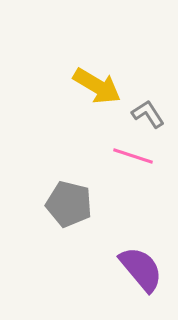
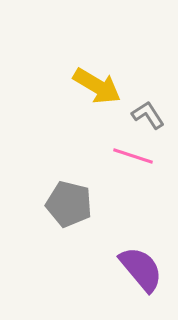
gray L-shape: moved 1 px down
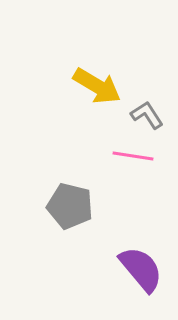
gray L-shape: moved 1 px left
pink line: rotated 9 degrees counterclockwise
gray pentagon: moved 1 px right, 2 px down
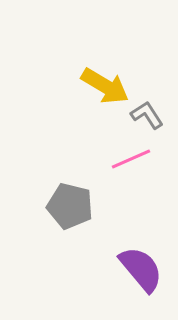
yellow arrow: moved 8 px right
pink line: moved 2 px left, 3 px down; rotated 33 degrees counterclockwise
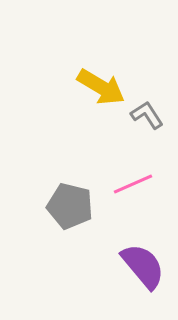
yellow arrow: moved 4 px left, 1 px down
pink line: moved 2 px right, 25 px down
purple semicircle: moved 2 px right, 3 px up
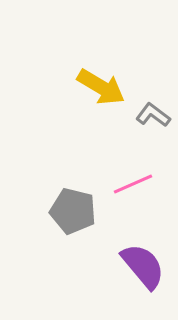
gray L-shape: moved 6 px right; rotated 20 degrees counterclockwise
gray pentagon: moved 3 px right, 5 px down
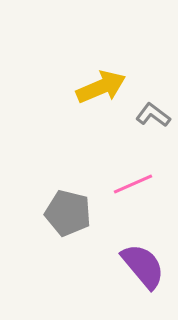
yellow arrow: rotated 54 degrees counterclockwise
gray pentagon: moved 5 px left, 2 px down
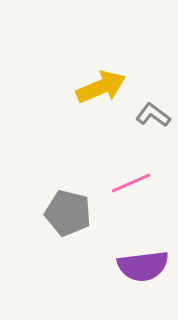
pink line: moved 2 px left, 1 px up
purple semicircle: rotated 123 degrees clockwise
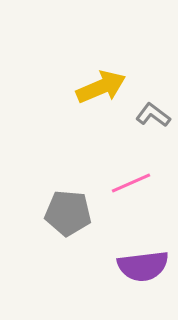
gray pentagon: rotated 9 degrees counterclockwise
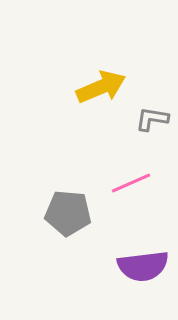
gray L-shape: moved 1 px left, 4 px down; rotated 28 degrees counterclockwise
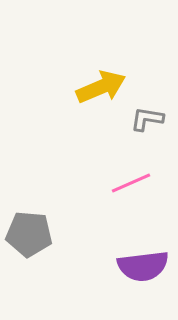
gray L-shape: moved 5 px left
gray pentagon: moved 39 px left, 21 px down
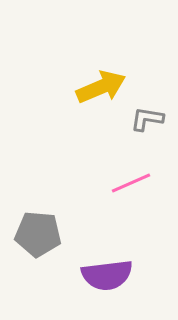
gray pentagon: moved 9 px right
purple semicircle: moved 36 px left, 9 px down
